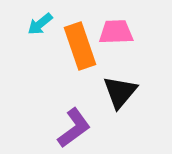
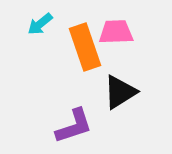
orange rectangle: moved 5 px right, 1 px down
black triangle: rotated 18 degrees clockwise
purple L-shape: moved 2 px up; rotated 18 degrees clockwise
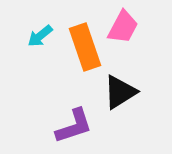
cyan arrow: moved 12 px down
pink trapezoid: moved 7 px right, 5 px up; rotated 120 degrees clockwise
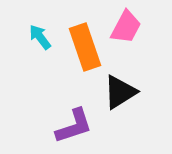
pink trapezoid: moved 3 px right
cyan arrow: moved 1 px down; rotated 92 degrees clockwise
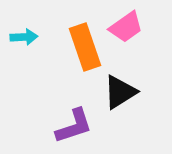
pink trapezoid: rotated 27 degrees clockwise
cyan arrow: moved 16 px left; rotated 124 degrees clockwise
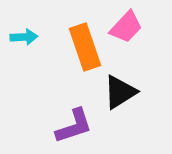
pink trapezoid: rotated 12 degrees counterclockwise
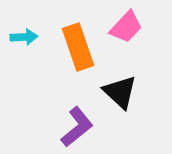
orange rectangle: moved 7 px left
black triangle: rotated 45 degrees counterclockwise
purple L-shape: moved 3 px right, 1 px down; rotated 21 degrees counterclockwise
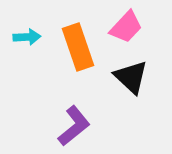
cyan arrow: moved 3 px right
black triangle: moved 11 px right, 15 px up
purple L-shape: moved 3 px left, 1 px up
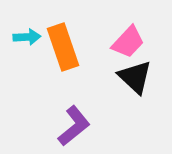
pink trapezoid: moved 2 px right, 15 px down
orange rectangle: moved 15 px left
black triangle: moved 4 px right
